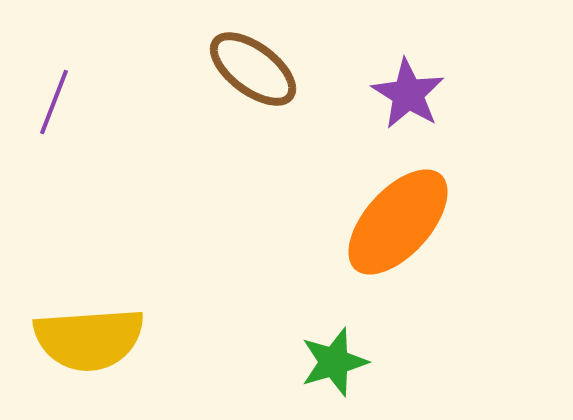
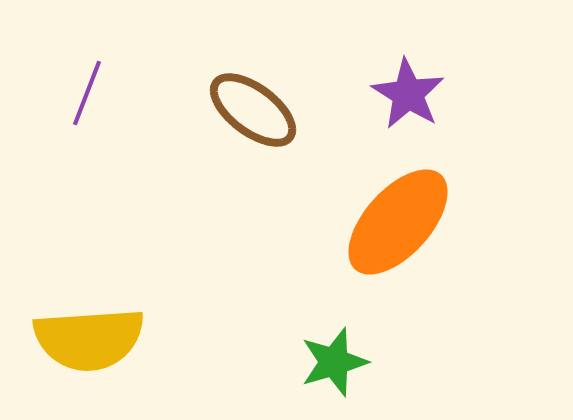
brown ellipse: moved 41 px down
purple line: moved 33 px right, 9 px up
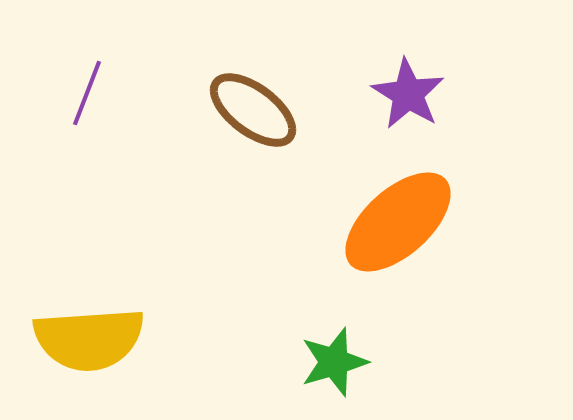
orange ellipse: rotated 6 degrees clockwise
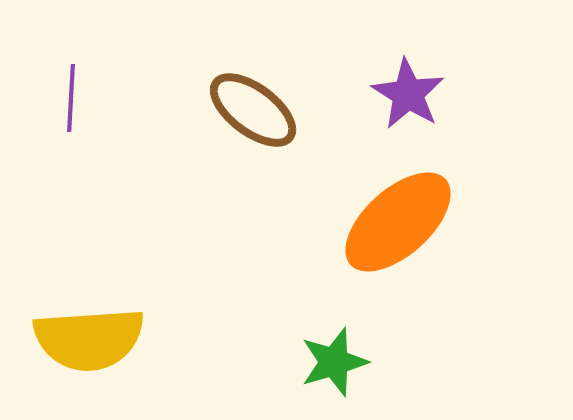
purple line: moved 16 px left, 5 px down; rotated 18 degrees counterclockwise
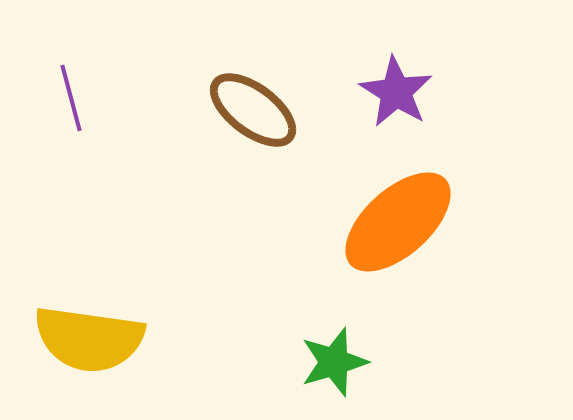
purple star: moved 12 px left, 2 px up
purple line: rotated 18 degrees counterclockwise
yellow semicircle: rotated 12 degrees clockwise
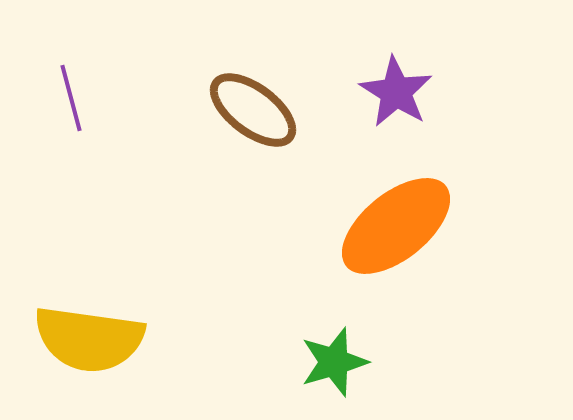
orange ellipse: moved 2 px left, 4 px down; rotated 3 degrees clockwise
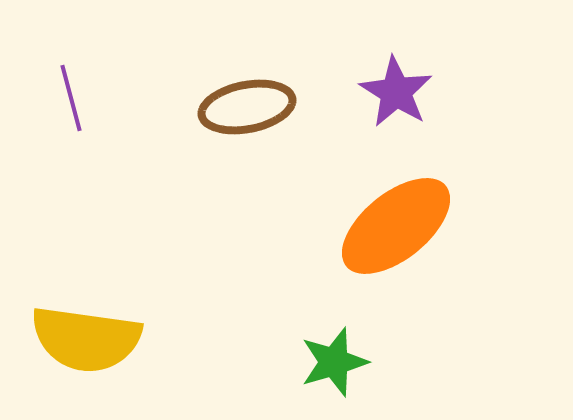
brown ellipse: moved 6 px left, 3 px up; rotated 48 degrees counterclockwise
yellow semicircle: moved 3 px left
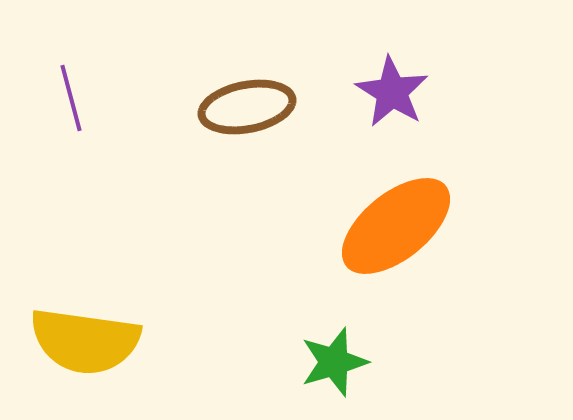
purple star: moved 4 px left
yellow semicircle: moved 1 px left, 2 px down
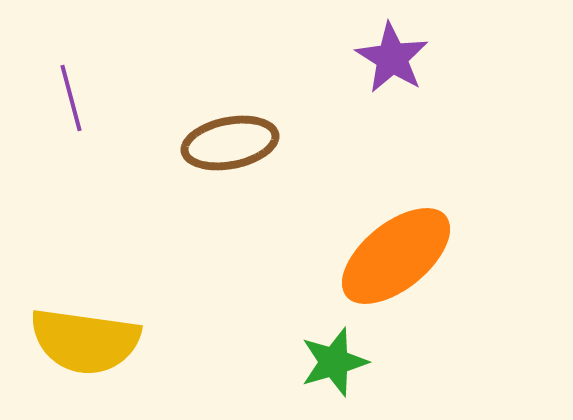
purple star: moved 34 px up
brown ellipse: moved 17 px left, 36 px down
orange ellipse: moved 30 px down
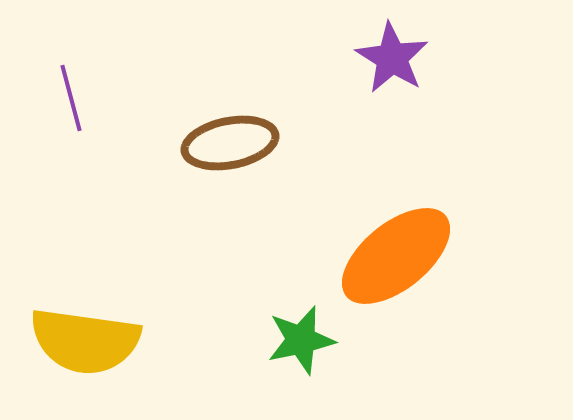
green star: moved 33 px left, 22 px up; rotated 4 degrees clockwise
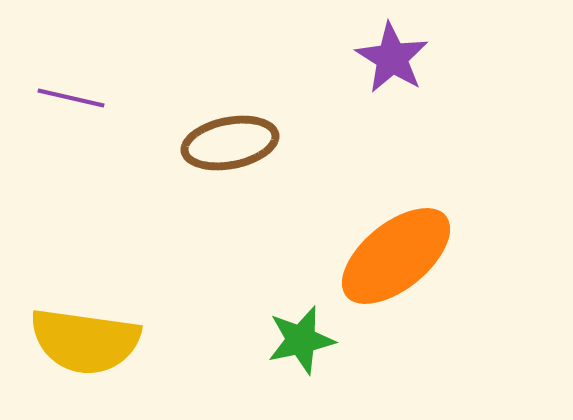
purple line: rotated 62 degrees counterclockwise
